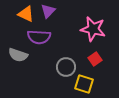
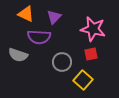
purple triangle: moved 6 px right, 6 px down
red square: moved 4 px left, 5 px up; rotated 24 degrees clockwise
gray circle: moved 4 px left, 5 px up
yellow square: moved 1 px left, 4 px up; rotated 24 degrees clockwise
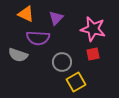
purple triangle: moved 2 px right, 1 px down
purple semicircle: moved 1 px left, 1 px down
red square: moved 2 px right
yellow square: moved 7 px left, 2 px down; rotated 18 degrees clockwise
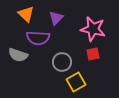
orange triangle: rotated 18 degrees clockwise
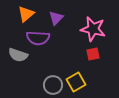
orange triangle: rotated 36 degrees clockwise
gray circle: moved 9 px left, 23 px down
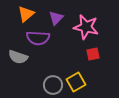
pink star: moved 7 px left, 2 px up
gray semicircle: moved 2 px down
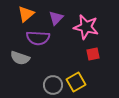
gray semicircle: moved 2 px right, 1 px down
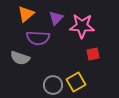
pink star: moved 4 px left, 1 px up; rotated 10 degrees counterclockwise
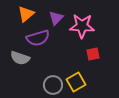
purple semicircle: rotated 20 degrees counterclockwise
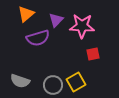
purple triangle: moved 2 px down
gray semicircle: moved 23 px down
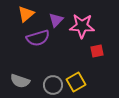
red square: moved 4 px right, 3 px up
